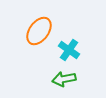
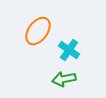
orange ellipse: moved 1 px left
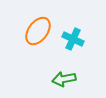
cyan cross: moved 4 px right, 11 px up; rotated 10 degrees counterclockwise
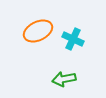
orange ellipse: rotated 28 degrees clockwise
